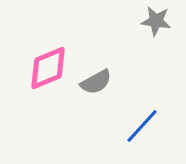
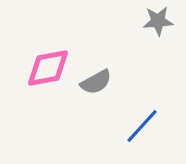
gray star: moved 2 px right; rotated 12 degrees counterclockwise
pink diamond: rotated 12 degrees clockwise
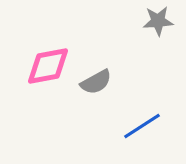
pink diamond: moved 2 px up
blue line: rotated 15 degrees clockwise
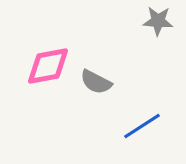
gray star: rotated 8 degrees clockwise
gray semicircle: rotated 56 degrees clockwise
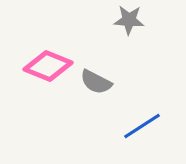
gray star: moved 29 px left, 1 px up
pink diamond: rotated 33 degrees clockwise
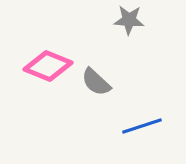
gray semicircle: rotated 16 degrees clockwise
blue line: rotated 15 degrees clockwise
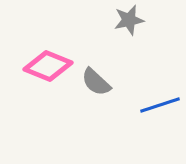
gray star: rotated 16 degrees counterclockwise
blue line: moved 18 px right, 21 px up
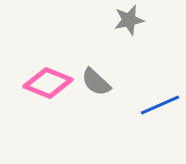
pink diamond: moved 17 px down
blue line: rotated 6 degrees counterclockwise
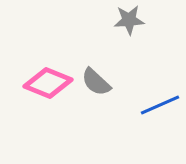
gray star: rotated 8 degrees clockwise
